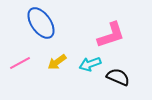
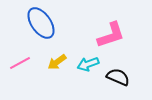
cyan arrow: moved 2 px left
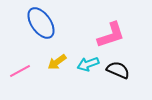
pink line: moved 8 px down
black semicircle: moved 7 px up
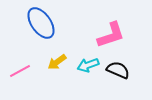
cyan arrow: moved 1 px down
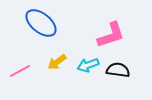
blue ellipse: rotated 16 degrees counterclockwise
black semicircle: rotated 15 degrees counterclockwise
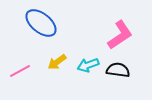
pink L-shape: moved 9 px right; rotated 16 degrees counterclockwise
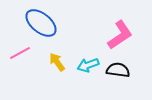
yellow arrow: rotated 90 degrees clockwise
pink line: moved 18 px up
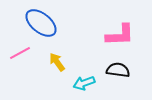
pink L-shape: rotated 32 degrees clockwise
cyan arrow: moved 4 px left, 18 px down
